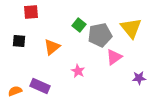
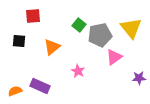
red square: moved 2 px right, 4 px down
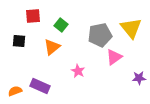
green square: moved 18 px left
